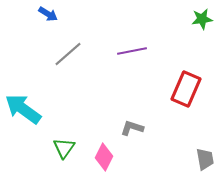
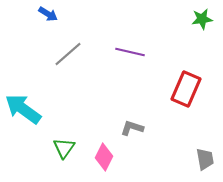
purple line: moved 2 px left, 1 px down; rotated 24 degrees clockwise
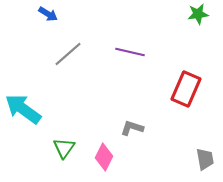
green star: moved 4 px left, 5 px up
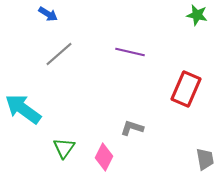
green star: moved 1 px left, 1 px down; rotated 20 degrees clockwise
gray line: moved 9 px left
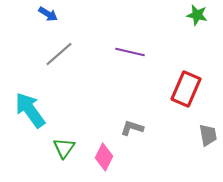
cyan arrow: moved 7 px right, 1 px down; rotated 18 degrees clockwise
gray trapezoid: moved 3 px right, 24 px up
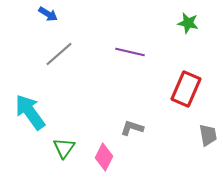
green star: moved 9 px left, 8 px down
cyan arrow: moved 2 px down
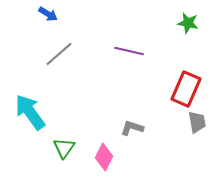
purple line: moved 1 px left, 1 px up
gray trapezoid: moved 11 px left, 13 px up
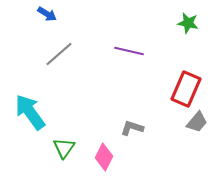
blue arrow: moved 1 px left
gray trapezoid: rotated 50 degrees clockwise
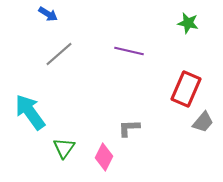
blue arrow: moved 1 px right
gray trapezoid: moved 6 px right
gray L-shape: moved 3 px left; rotated 20 degrees counterclockwise
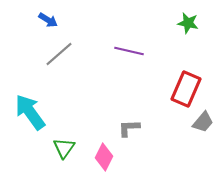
blue arrow: moved 6 px down
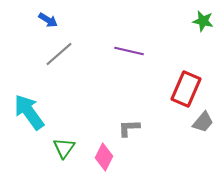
green star: moved 15 px right, 2 px up
cyan arrow: moved 1 px left
